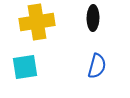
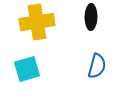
black ellipse: moved 2 px left, 1 px up
cyan square: moved 2 px right, 2 px down; rotated 8 degrees counterclockwise
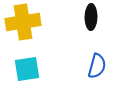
yellow cross: moved 14 px left
cyan square: rotated 8 degrees clockwise
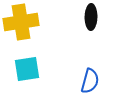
yellow cross: moved 2 px left
blue semicircle: moved 7 px left, 15 px down
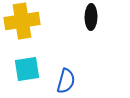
yellow cross: moved 1 px right, 1 px up
blue semicircle: moved 24 px left
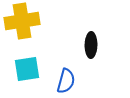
black ellipse: moved 28 px down
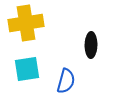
yellow cross: moved 4 px right, 2 px down
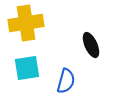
black ellipse: rotated 25 degrees counterclockwise
cyan square: moved 1 px up
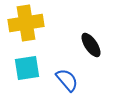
black ellipse: rotated 10 degrees counterclockwise
blue semicircle: moved 1 px right, 1 px up; rotated 55 degrees counterclockwise
